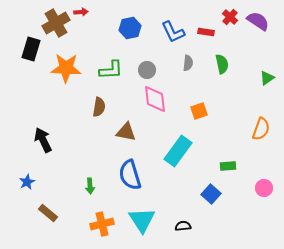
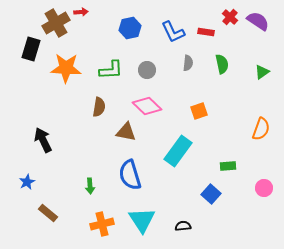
green triangle: moved 5 px left, 6 px up
pink diamond: moved 8 px left, 7 px down; rotated 40 degrees counterclockwise
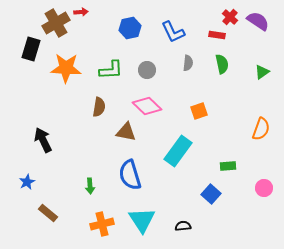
red rectangle: moved 11 px right, 3 px down
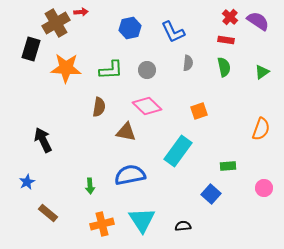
red rectangle: moved 9 px right, 5 px down
green semicircle: moved 2 px right, 3 px down
blue semicircle: rotated 96 degrees clockwise
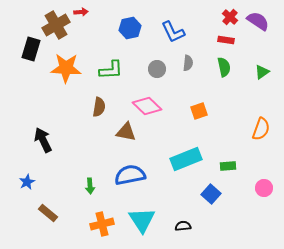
brown cross: moved 2 px down
gray circle: moved 10 px right, 1 px up
cyan rectangle: moved 8 px right, 8 px down; rotated 32 degrees clockwise
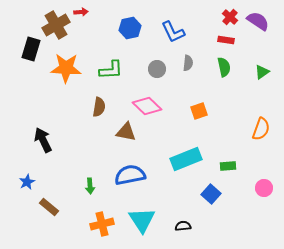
brown rectangle: moved 1 px right, 6 px up
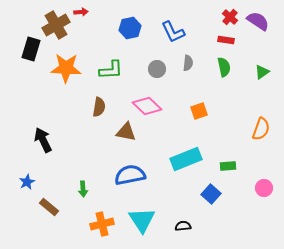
green arrow: moved 7 px left, 3 px down
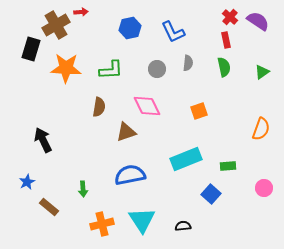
red rectangle: rotated 70 degrees clockwise
pink diamond: rotated 20 degrees clockwise
brown triangle: rotated 30 degrees counterclockwise
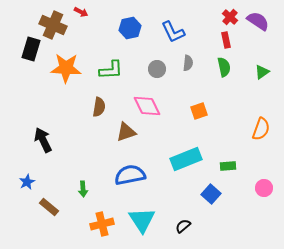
red arrow: rotated 32 degrees clockwise
brown cross: moved 3 px left; rotated 36 degrees counterclockwise
black semicircle: rotated 35 degrees counterclockwise
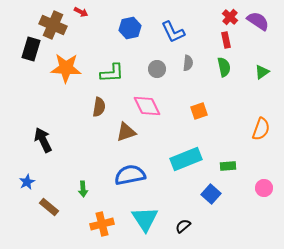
green L-shape: moved 1 px right, 3 px down
cyan triangle: moved 3 px right, 1 px up
